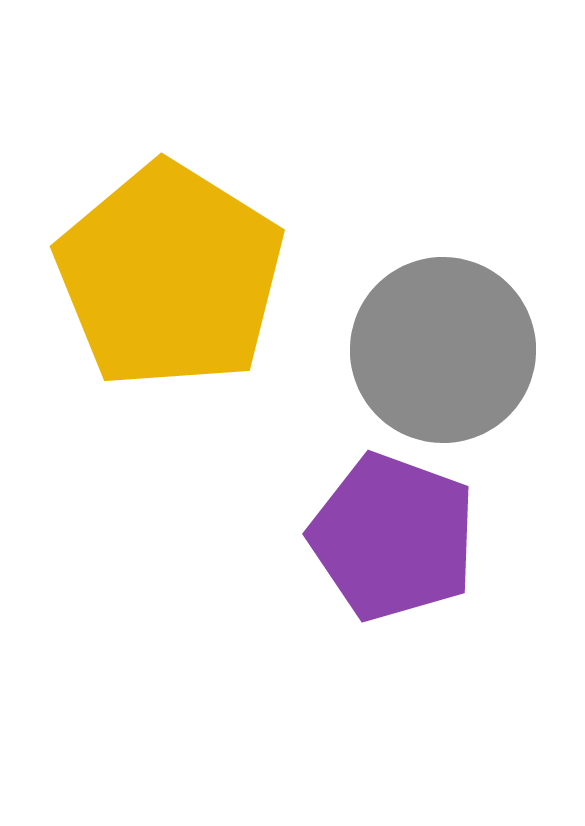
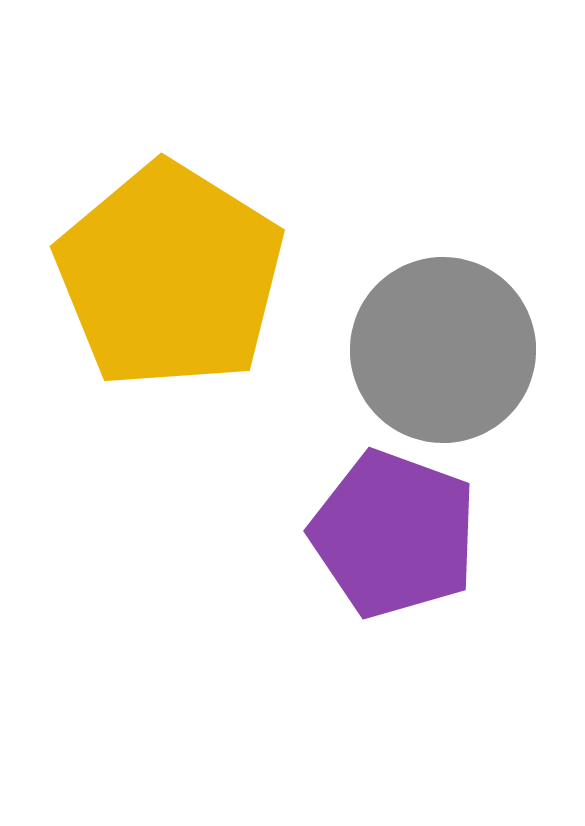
purple pentagon: moved 1 px right, 3 px up
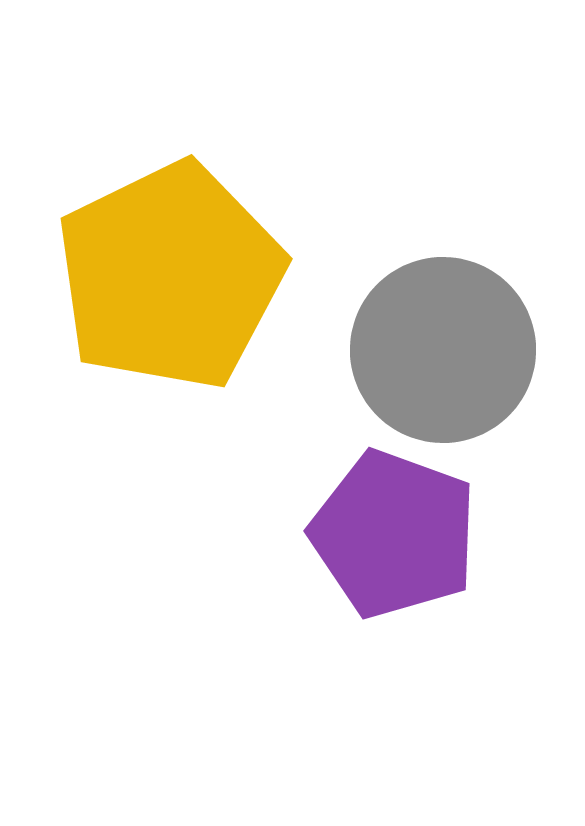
yellow pentagon: rotated 14 degrees clockwise
